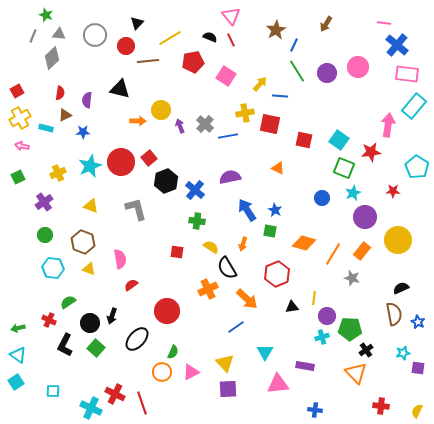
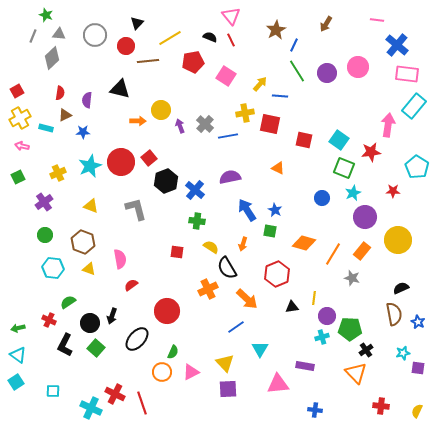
pink line at (384, 23): moved 7 px left, 3 px up
cyan triangle at (265, 352): moved 5 px left, 3 px up
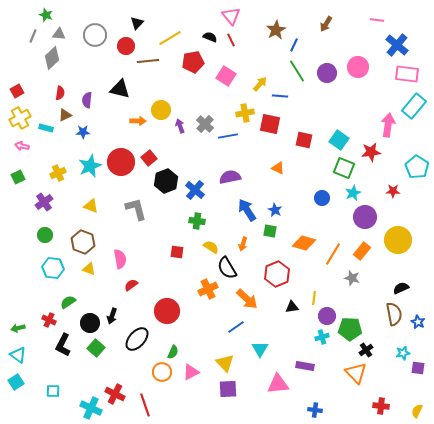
black L-shape at (65, 345): moved 2 px left
red line at (142, 403): moved 3 px right, 2 px down
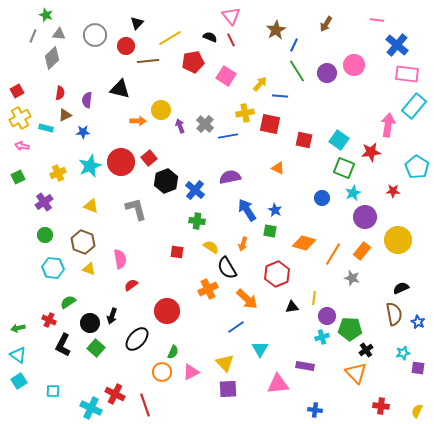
pink circle at (358, 67): moved 4 px left, 2 px up
cyan square at (16, 382): moved 3 px right, 1 px up
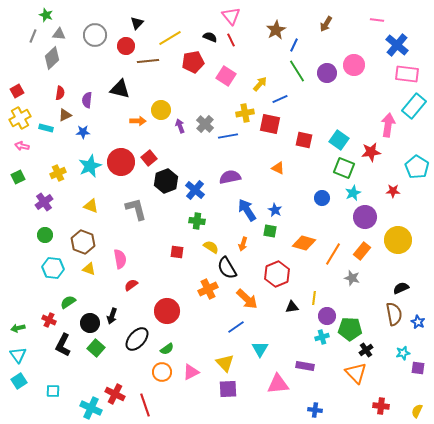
blue line at (280, 96): moved 3 px down; rotated 28 degrees counterclockwise
green semicircle at (173, 352): moved 6 px left, 3 px up; rotated 32 degrees clockwise
cyan triangle at (18, 355): rotated 18 degrees clockwise
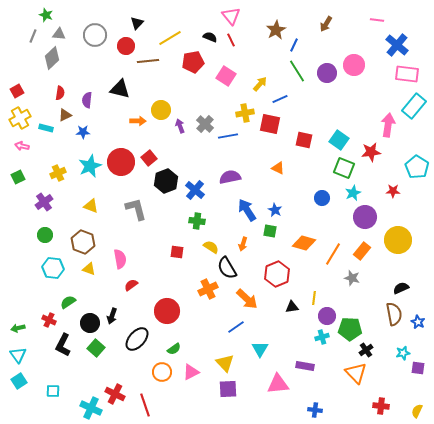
green semicircle at (167, 349): moved 7 px right
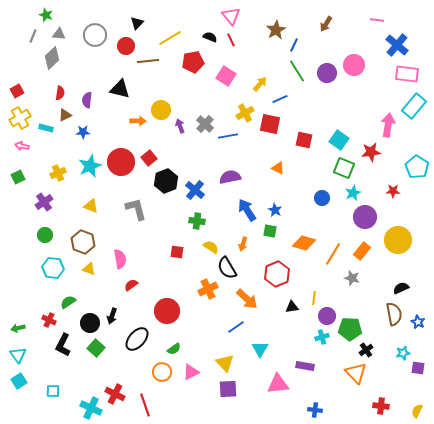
yellow cross at (245, 113): rotated 18 degrees counterclockwise
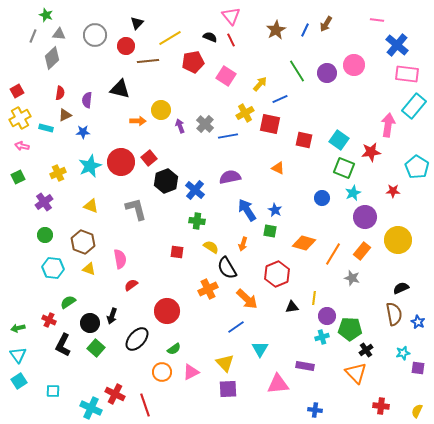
blue line at (294, 45): moved 11 px right, 15 px up
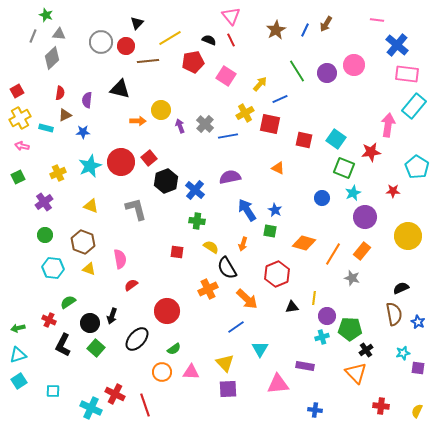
gray circle at (95, 35): moved 6 px right, 7 px down
black semicircle at (210, 37): moved 1 px left, 3 px down
cyan square at (339, 140): moved 3 px left, 1 px up
yellow circle at (398, 240): moved 10 px right, 4 px up
cyan triangle at (18, 355): rotated 48 degrees clockwise
pink triangle at (191, 372): rotated 30 degrees clockwise
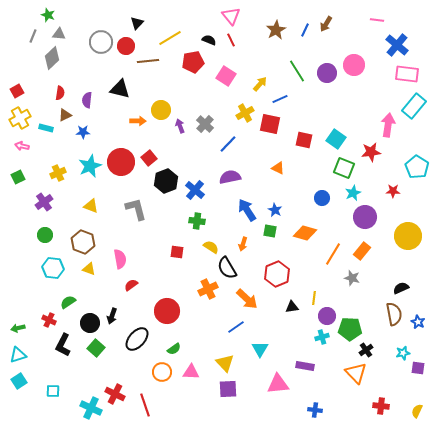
green star at (46, 15): moved 2 px right
blue line at (228, 136): moved 8 px down; rotated 36 degrees counterclockwise
orange diamond at (304, 243): moved 1 px right, 10 px up
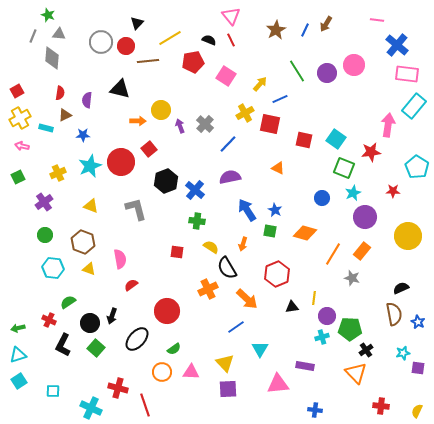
gray diamond at (52, 58): rotated 40 degrees counterclockwise
blue star at (83, 132): moved 3 px down
red square at (149, 158): moved 9 px up
red cross at (115, 394): moved 3 px right, 6 px up; rotated 12 degrees counterclockwise
